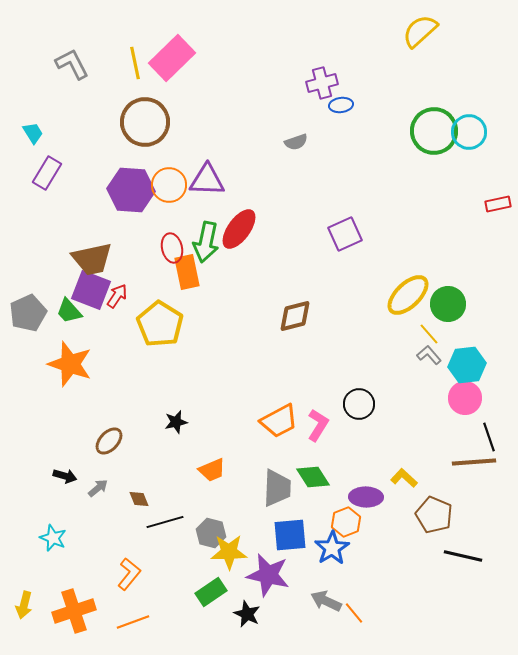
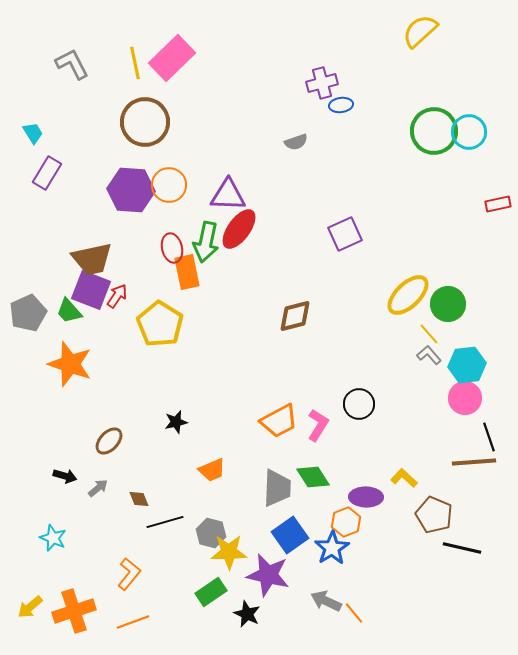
purple triangle at (207, 180): moved 21 px right, 15 px down
blue square at (290, 535): rotated 30 degrees counterclockwise
black line at (463, 556): moved 1 px left, 8 px up
yellow arrow at (24, 605): moved 6 px right, 2 px down; rotated 36 degrees clockwise
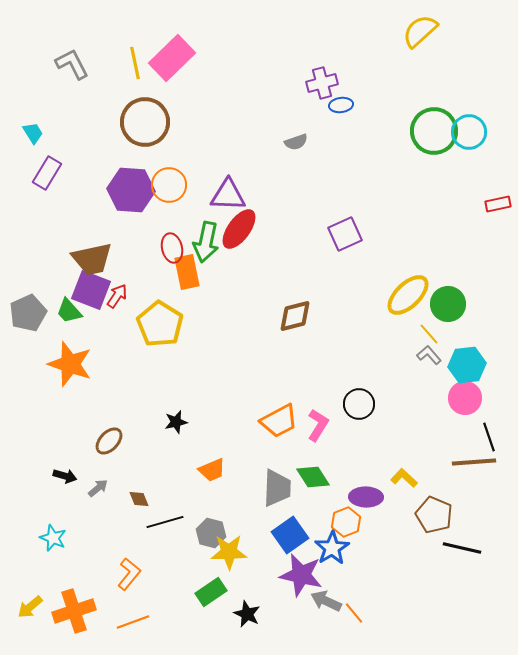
purple star at (268, 575): moved 33 px right
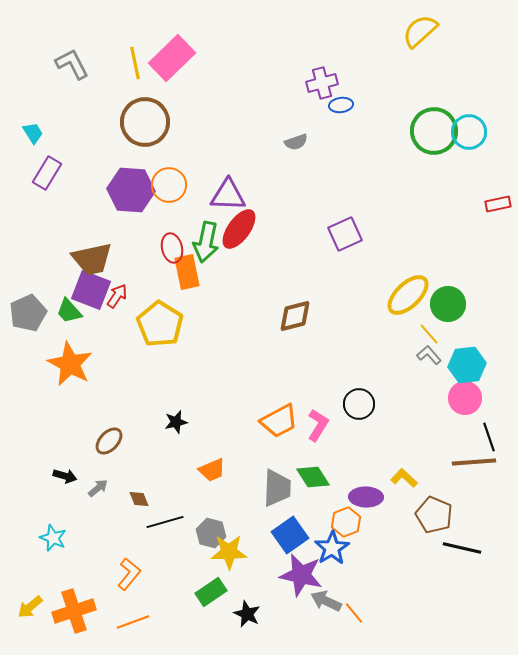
orange star at (70, 364): rotated 9 degrees clockwise
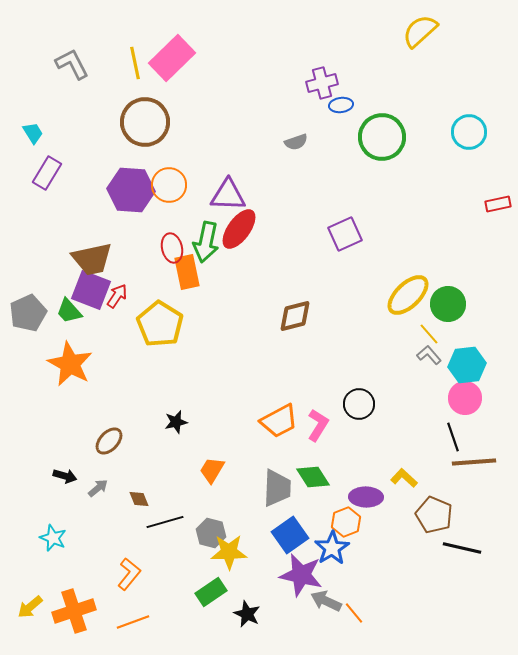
green circle at (434, 131): moved 52 px left, 6 px down
black line at (489, 437): moved 36 px left
orange trapezoid at (212, 470): rotated 144 degrees clockwise
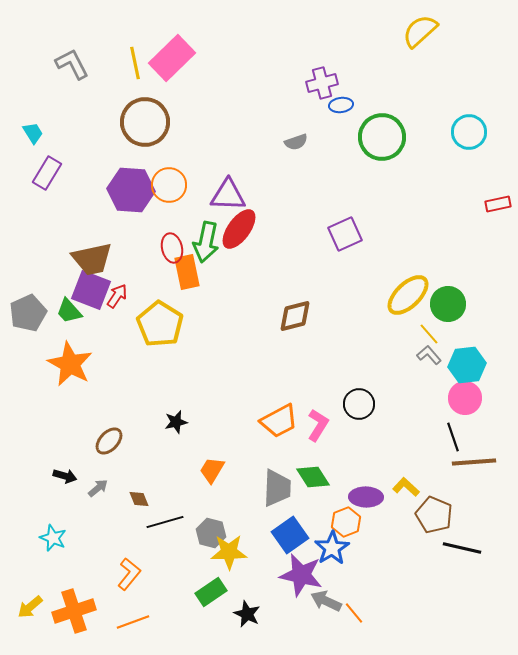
yellow L-shape at (404, 478): moved 2 px right, 9 px down
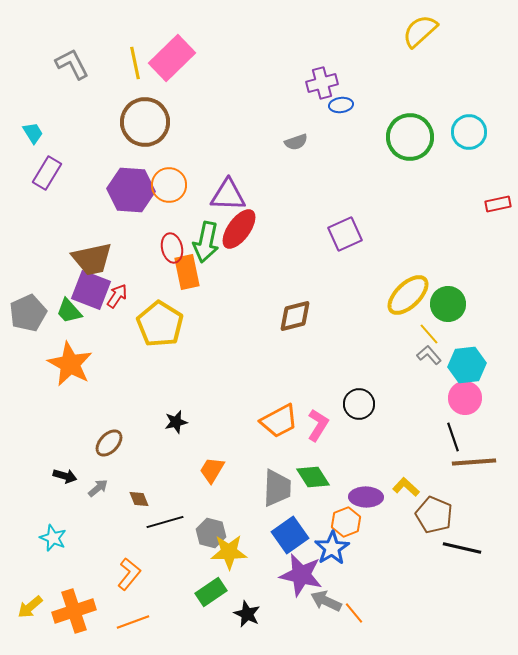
green circle at (382, 137): moved 28 px right
brown ellipse at (109, 441): moved 2 px down
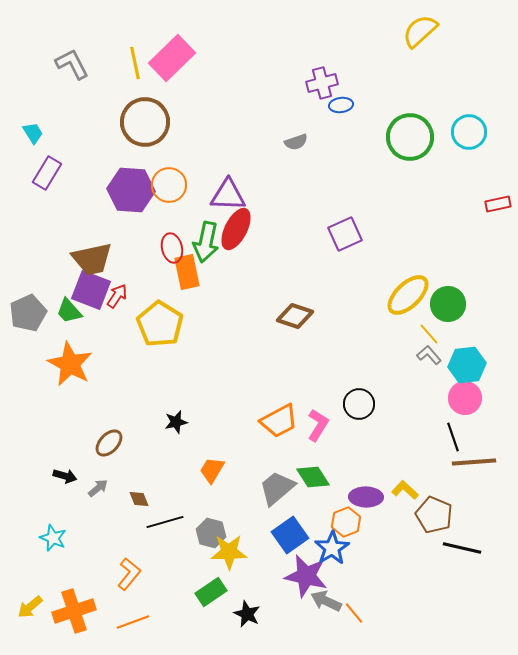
red ellipse at (239, 229): moved 3 px left; rotated 9 degrees counterclockwise
brown diamond at (295, 316): rotated 33 degrees clockwise
yellow L-shape at (406, 487): moved 1 px left, 3 px down
gray trapezoid at (277, 488): rotated 132 degrees counterclockwise
purple star at (301, 575): moved 5 px right, 1 px down
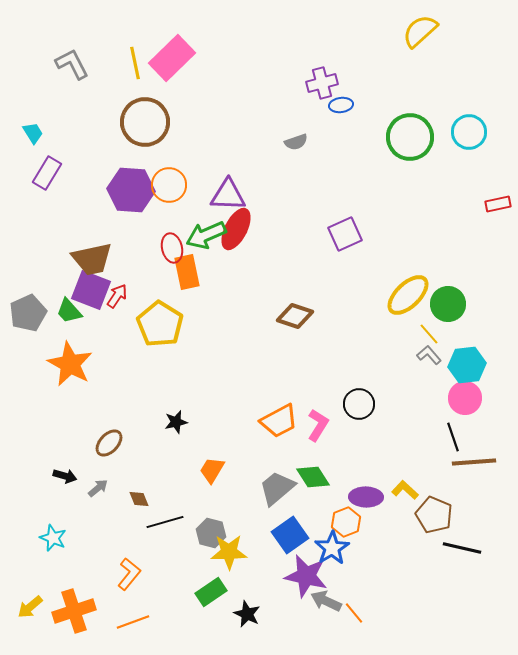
green arrow at (206, 242): moved 7 px up; rotated 54 degrees clockwise
